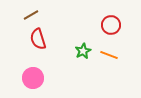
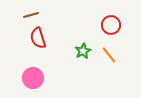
brown line: rotated 14 degrees clockwise
red semicircle: moved 1 px up
orange line: rotated 30 degrees clockwise
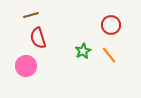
pink circle: moved 7 px left, 12 px up
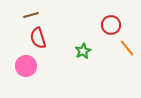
orange line: moved 18 px right, 7 px up
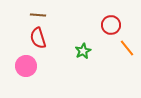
brown line: moved 7 px right; rotated 21 degrees clockwise
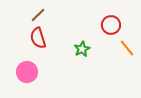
brown line: rotated 49 degrees counterclockwise
green star: moved 1 px left, 2 px up
pink circle: moved 1 px right, 6 px down
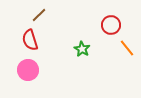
brown line: moved 1 px right
red semicircle: moved 8 px left, 2 px down
green star: rotated 14 degrees counterclockwise
pink circle: moved 1 px right, 2 px up
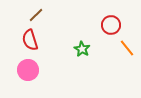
brown line: moved 3 px left
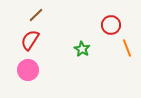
red semicircle: rotated 50 degrees clockwise
orange line: rotated 18 degrees clockwise
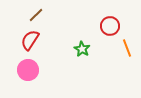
red circle: moved 1 px left, 1 px down
